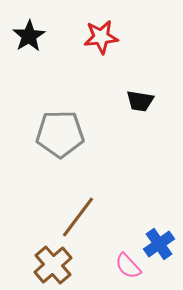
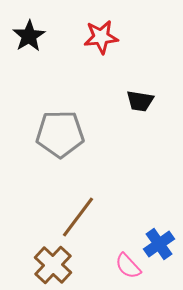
brown cross: rotated 6 degrees counterclockwise
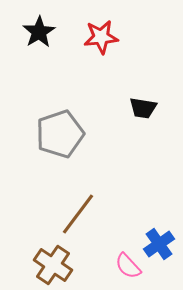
black star: moved 10 px right, 4 px up
black trapezoid: moved 3 px right, 7 px down
gray pentagon: rotated 18 degrees counterclockwise
brown line: moved 3 px up
brown cross: rotated 9 degrees counterclockwise
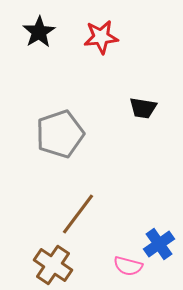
pink semicircle: rotated 32 degrees counterclockwise
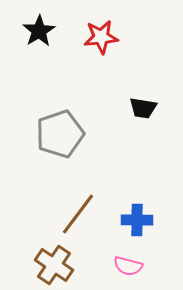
black star: moved 1 px up
blue cross: moved 22 px left, 24 px up; rotated 36 degrees clockwise
brown cross: moved 1 px right
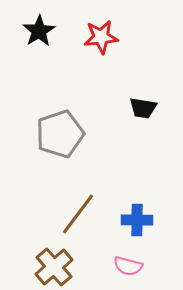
brown cross: moved 2 px down; rotated 15 degrees clockwise
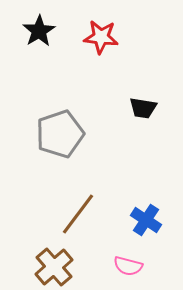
red star: rotated 12 degrees clockwise
blue cross: moved 9 px right; rotated 32 degrees clockwise
